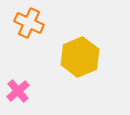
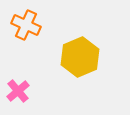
orange cross: moved 3 px left, 2 px down
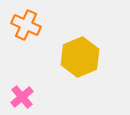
pink cross: moved 4 px right, 6 px down
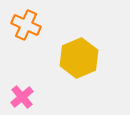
yellow hexagon: moved 1 px left, 1 px down
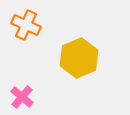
pink cross: rotated 10 degrees counterclockwise
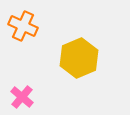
orange cross: moved 3 px left, 1 px down
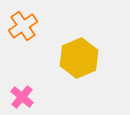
orange cross: rotated 32 degrees clockwise
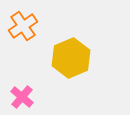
yellow hexagon: moved 8 px left
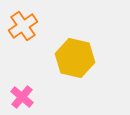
yellow hexagon: moved 4 px right; rotated 24 degrees counterclockwise
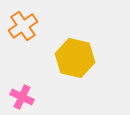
pink cross: rotated 15 degrees counterclockwise
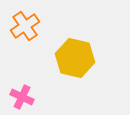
orange cross: moved 2 px right
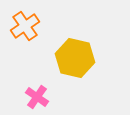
pink cross: moved 15 px right; rotated 10 degrees clockwise
